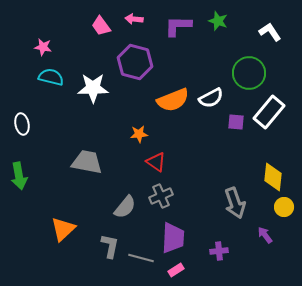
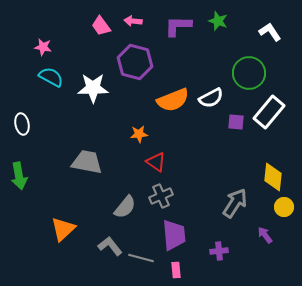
pink arrow: moved 1 px left, 2 px down
cyan semicircle: rotated 15 degrees clockwise
gray arrow: rotated 128 degrees counterclockwise
purple trapezoid: moved 1 px right, 3 px up; rotated 8 degrees counterclockwise
gray L-shape: rotated 50 degrees counterclockwise
pink rectangle: rotated 63 degrees counterclockwise
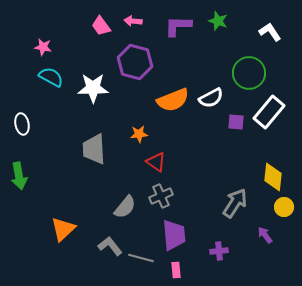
gray trapezoid: moved 7 px right, 13 px up; rotated 104 degrees counterclockwise
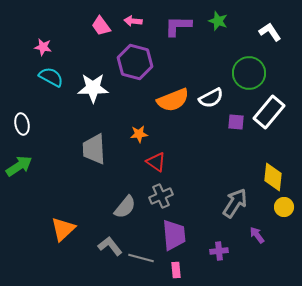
green arrow: moved 10 px up; rotated 112 degrees counterclockwise
purple arrow: moved 8 px left
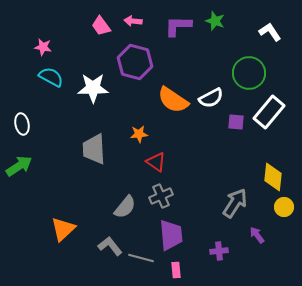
green star: moved 3 px left
orange semicircle: rotated 56 degrees clockwise
purple trapezoid: moved 3 px left
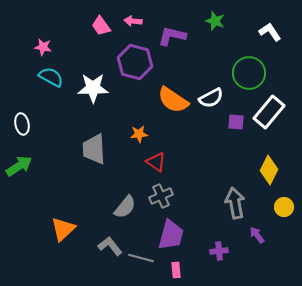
purple L-shape: moved 6 px left, 10 px down; rotated 12 degrees clockwise
yellow diamond: moved 4 px left, 7 px up; rotated 20 degrees clockwise
gray arrow: rotated 44 degrees counterclockwise
purple trapezoid: rotated 20 degrees clockwise
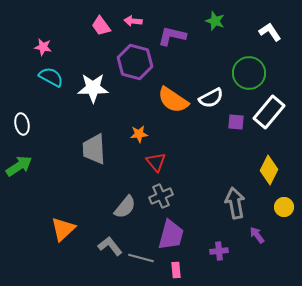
red triangle: rotated 15 degrees clockwise
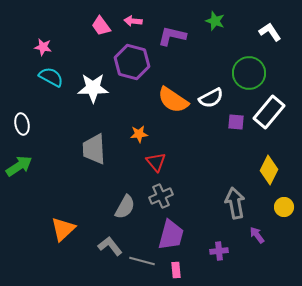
purple hexagon: moved 3 px left
gray semicircle: rotated 10 degrees counterclockwise
gray line: moved 1 px right, 3 px down
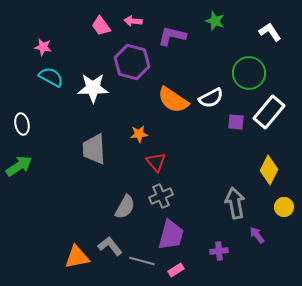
orange triangle: moved 14 px right, 28 px down; rotated 32 degrees clockwise
pink rectangle: rotated 63 degrees clockwise
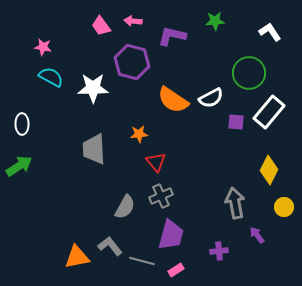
green star: rotated 24 degrees counterclockwise
white ellipse: rotated 10 degrees clockwise
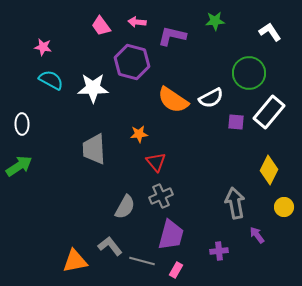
pink arrow: moved 4 px right, 1 px down
cyan semicircle: moved 3 px down
orange triangle: moved 2 px left, 4 px down
pink rectangle: rotated 28 degrees counterclockwise
